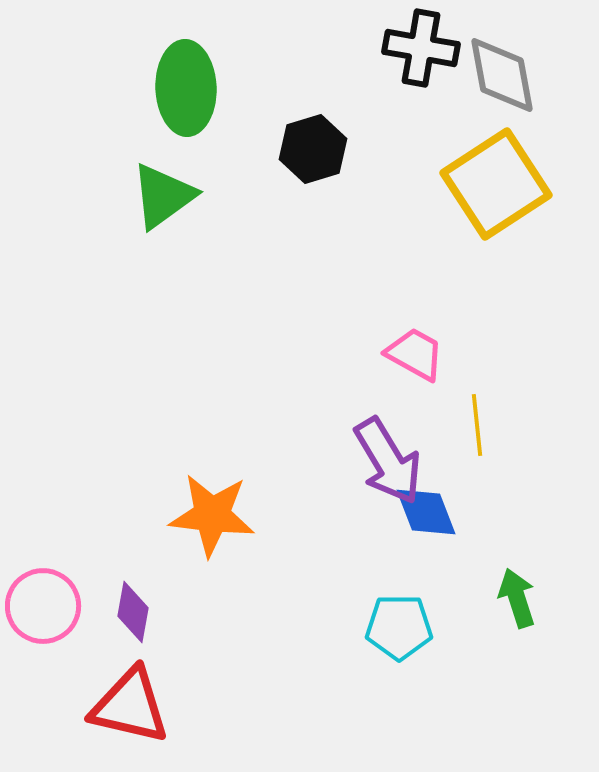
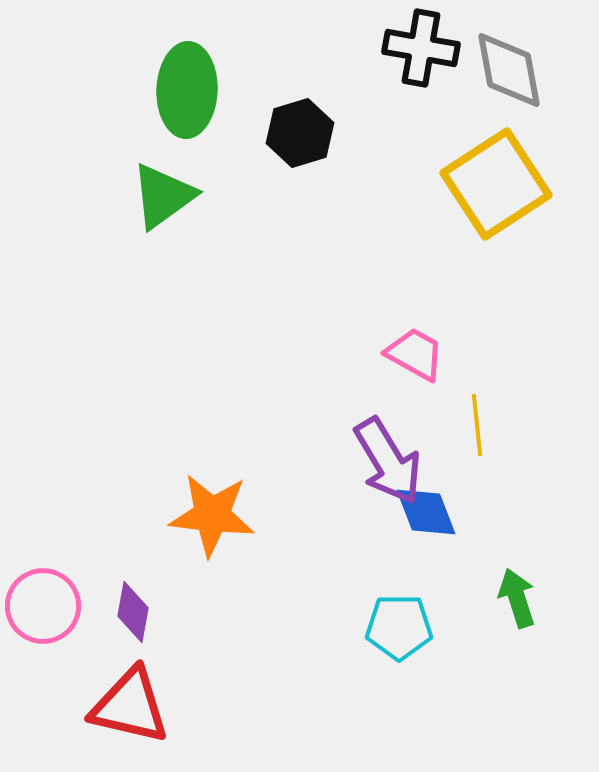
gray diamond: moved 7 px right, 5 px up
green ellipse: moved 1 px right, 2 px down; rotated 4 degrees clockwise
black hexagon: moved 13 px left, 16 px up
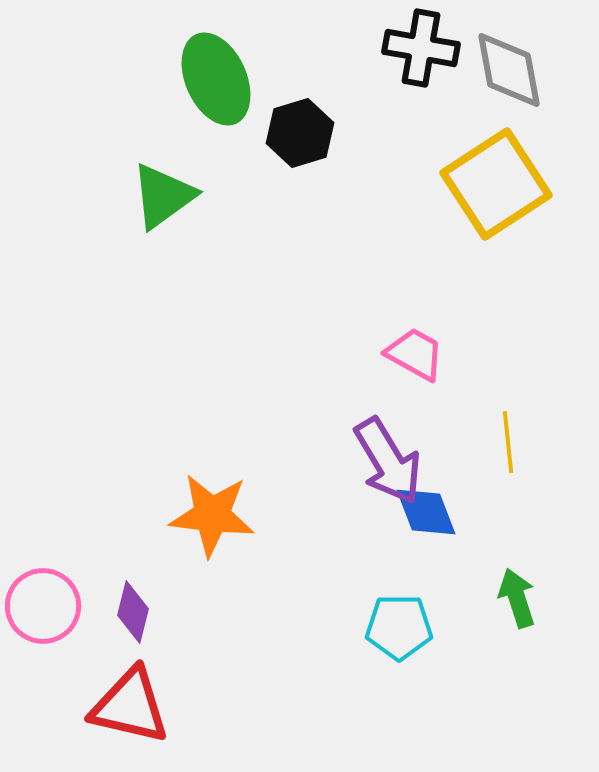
green ellipse: moved 29 px right, 11 px up; rotated 26 degrees counterclockwise
yellow line: moved 31 px right, 17 px down
purple diamond: rotated 4 degrees clockwise
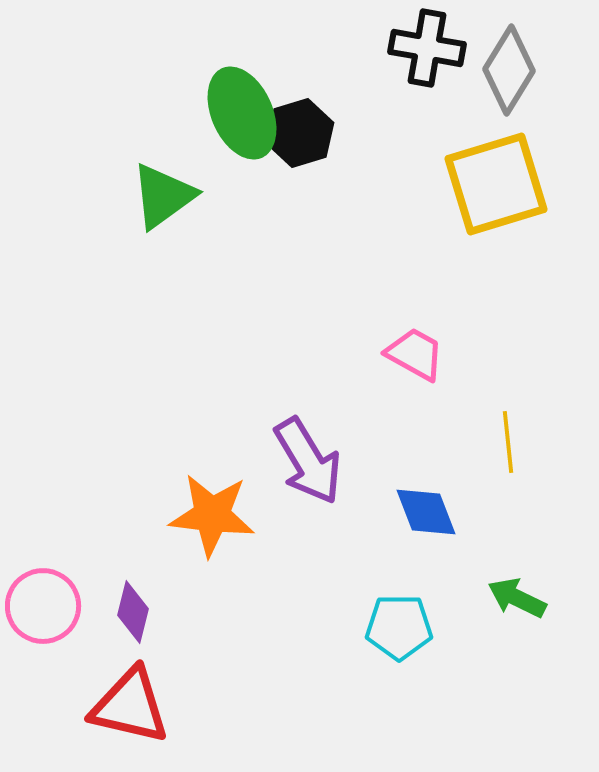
black cross: moved 6 px right
gray diamond: rotated 42 degrees clockwise
green ellipse: moved 26 px right, 34 px down
yellow square: rotated 16 degrees clockwise
purple arrow: moved 80 px left
green arrow: rotated 46 degrees counterclockwise
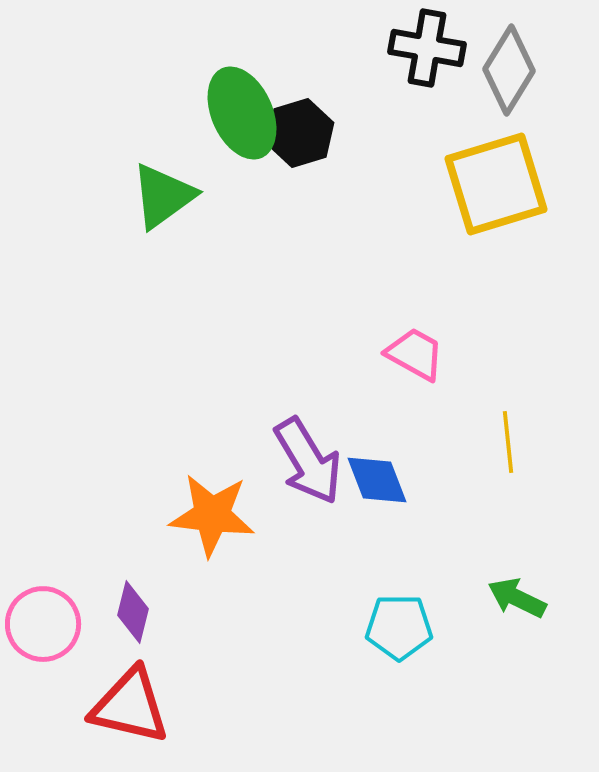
blue diamond: moved 49 px left, 32 px up
pink circle: moved 18 px down
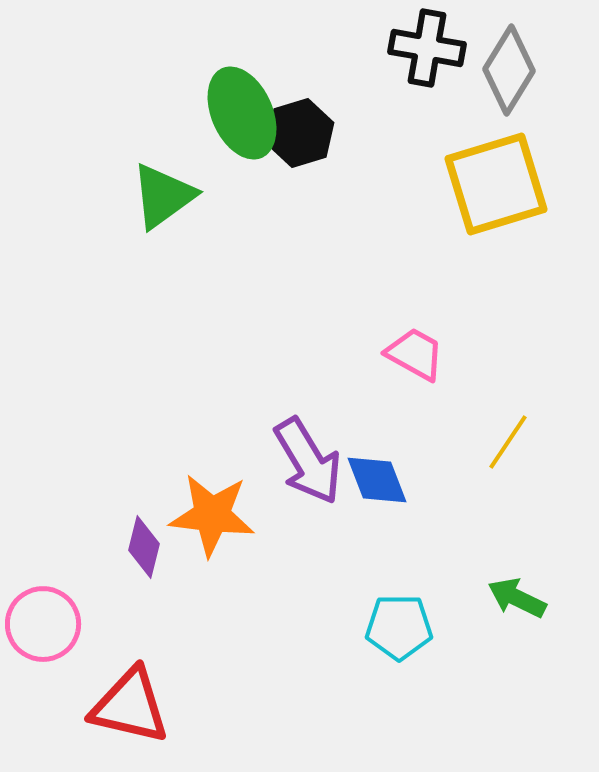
yellow line: rotated 40 degrees clockwise
purple diamond: moved 11 px right, 65 px up
